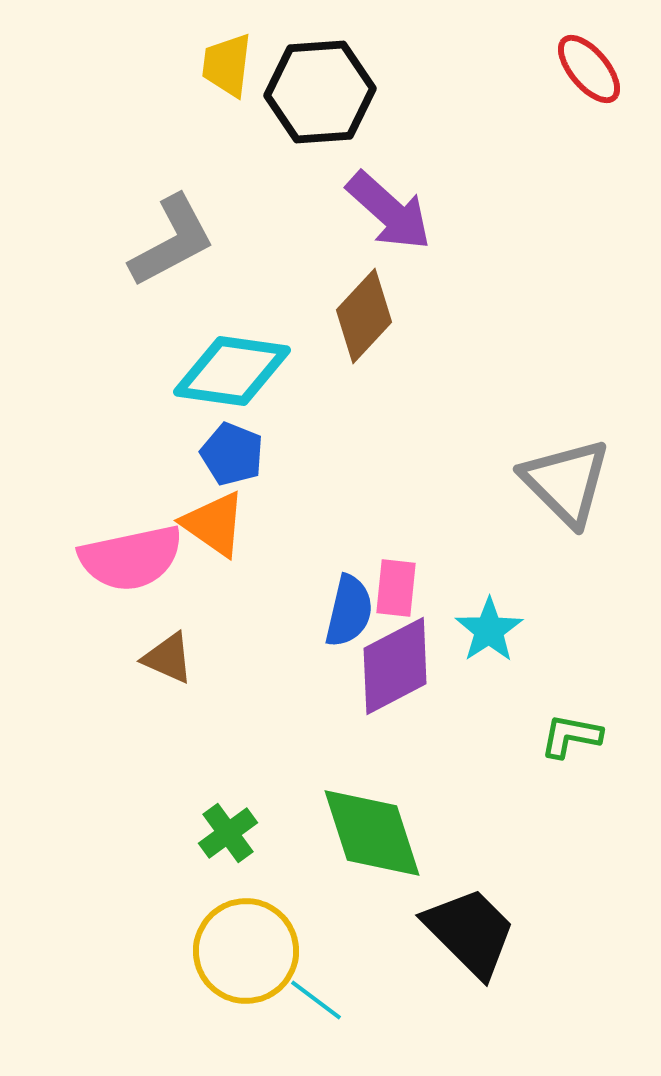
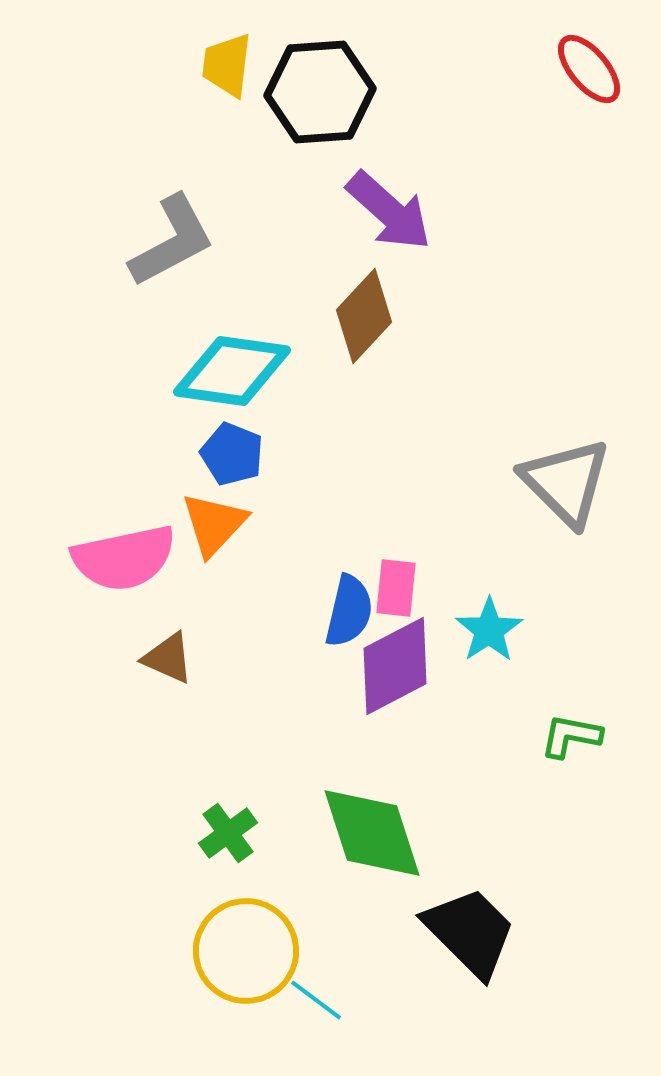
orange triangle: rotated 38 degrees clockwise
pink semicircle: moved 7 px left
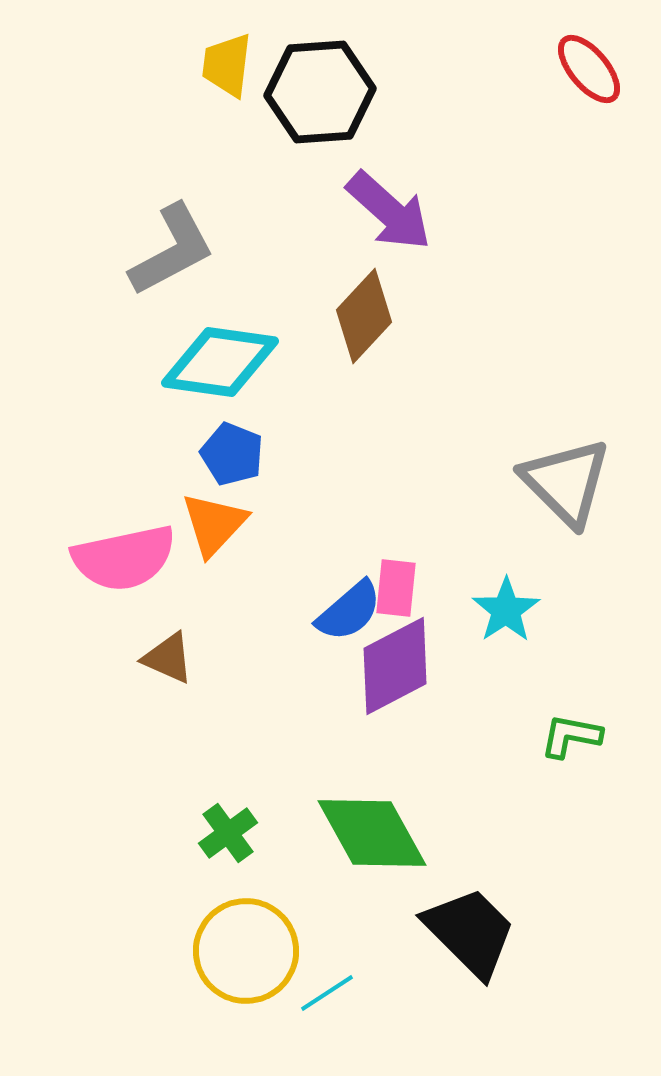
gray L-shape: moved 9 px down
cyan diamond: moved 12 px left, 9 px up
blue semicircle: rotated 36 degrees clockwise
cyan star: moved 17 px right, 20 px up
green diamond: rotated 11 degrees counterclockwise
cyan line: moved 11 px right, 7 px up; rotated 70 degrees counterclockwise
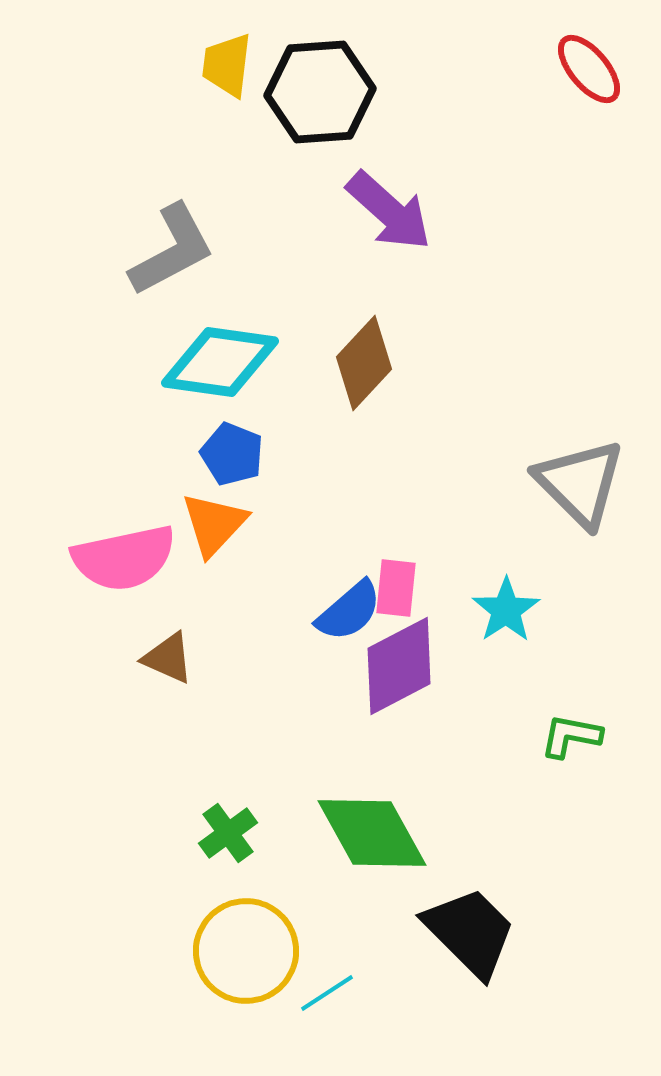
brown diamond: moved 47 px down
gray triangle: moved 14 px right, 1 px down
purple diamond: moved 4 px right
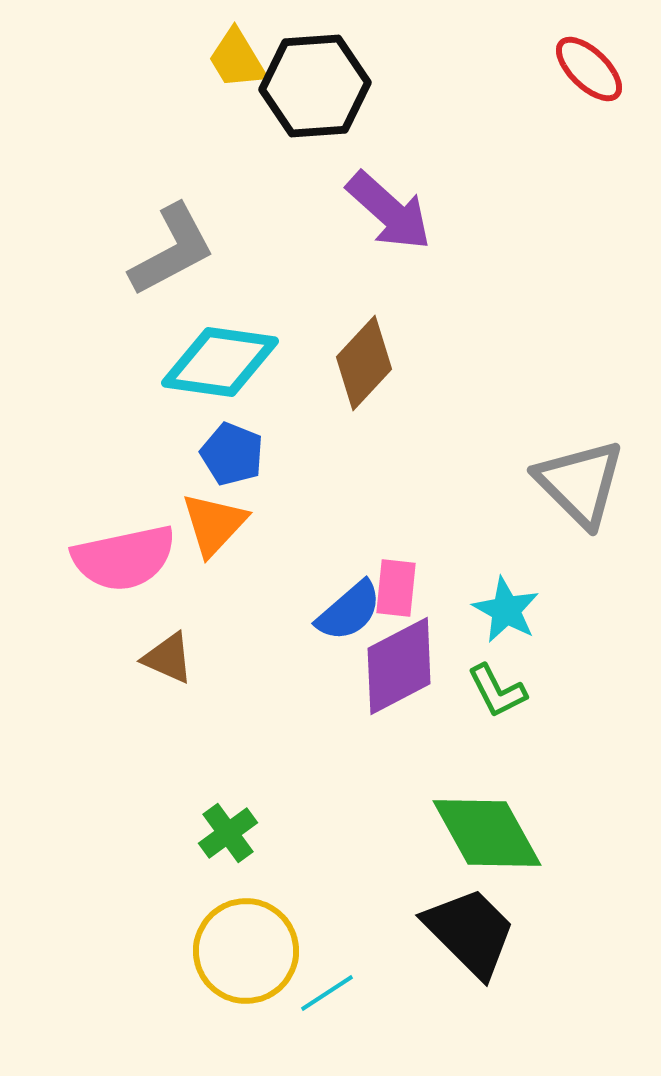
yellow trapezoid: moved 10 px right, 6 px up; rotated 38 degrees counterclockwise
red ellipse: rotated 6 degrees counterclockwise
black hexagon: moved 5 px left, 6 px up
cyan star: rotated 10 degrees counterclockwise
green L-shape: moved 74 px left, 45 px up; rotated 128 degrees counterclockwise
green diamond: moved 115 px right
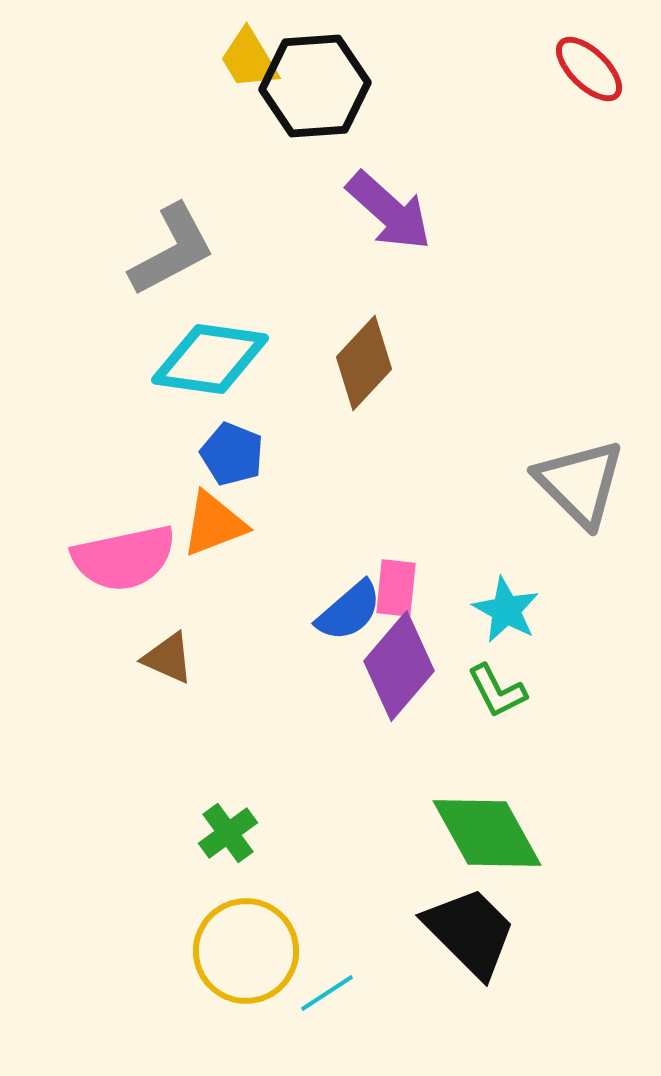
yellow trapezoid: moved 12 px right
cyan diamond: moved 10 px left, 3 px up
orange triangle: rotated 26 degrees clockwise
purple diamond: rotated 22 degrees counterclockwise
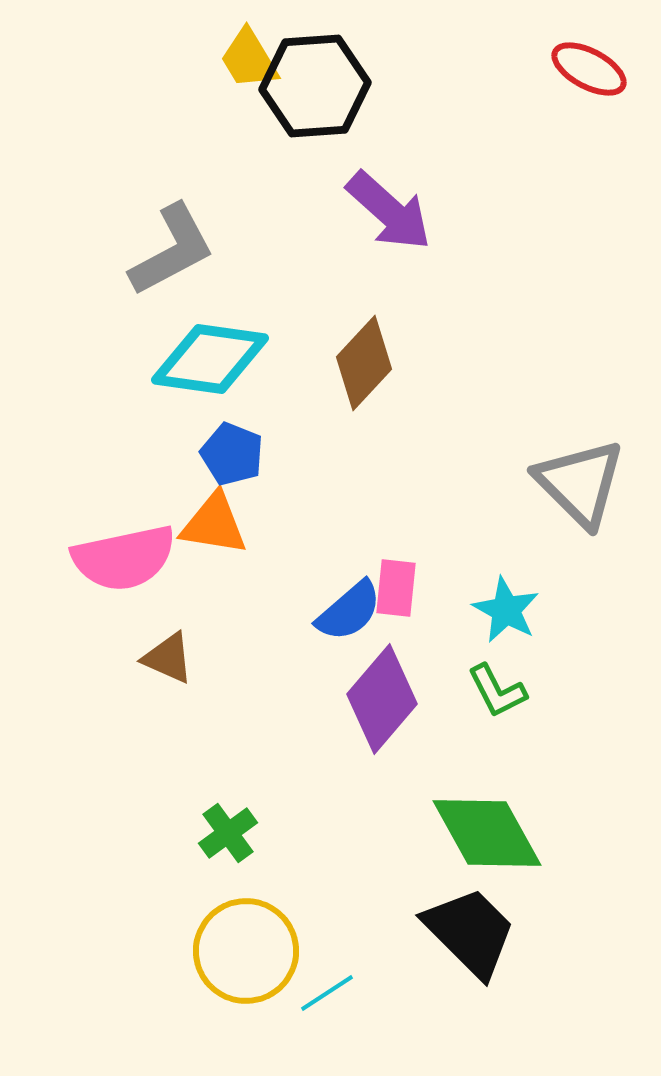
red ellipse: rotated 16 degrees counterclockwise
orange triangle: rotated 30 degrees clockwise
purple diamond: moved 17 px left, 33 px down
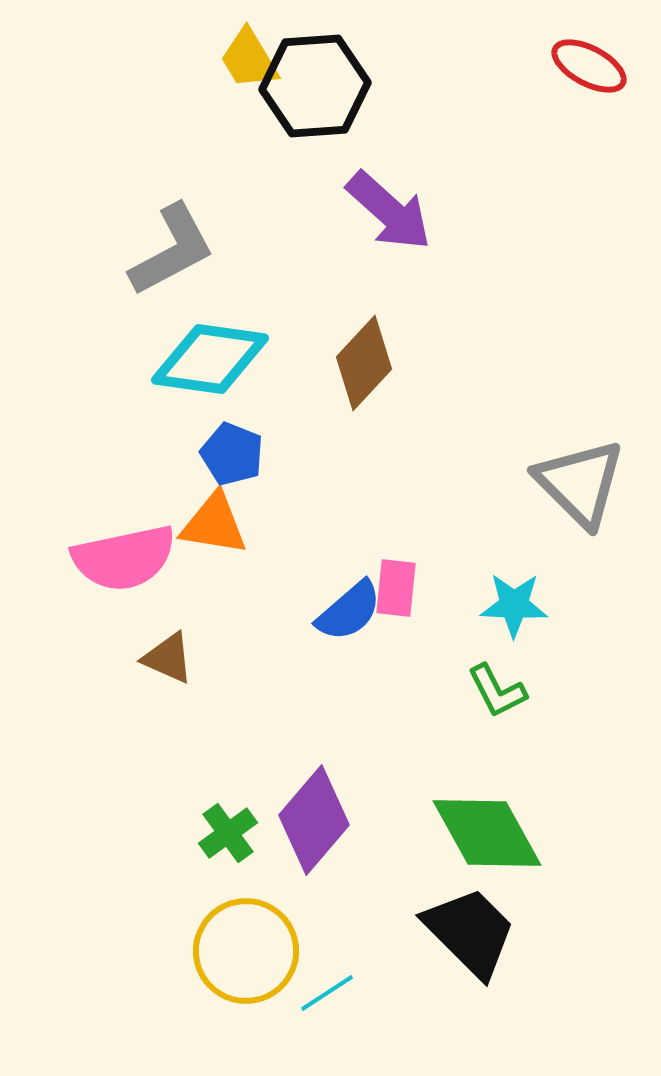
red ellipse: moved 3 px up
cyan star: moved 8 px right, 5 px up; rotated 26 degrees counterclockwise
purple diamond: moved 68 px left, 121 px down
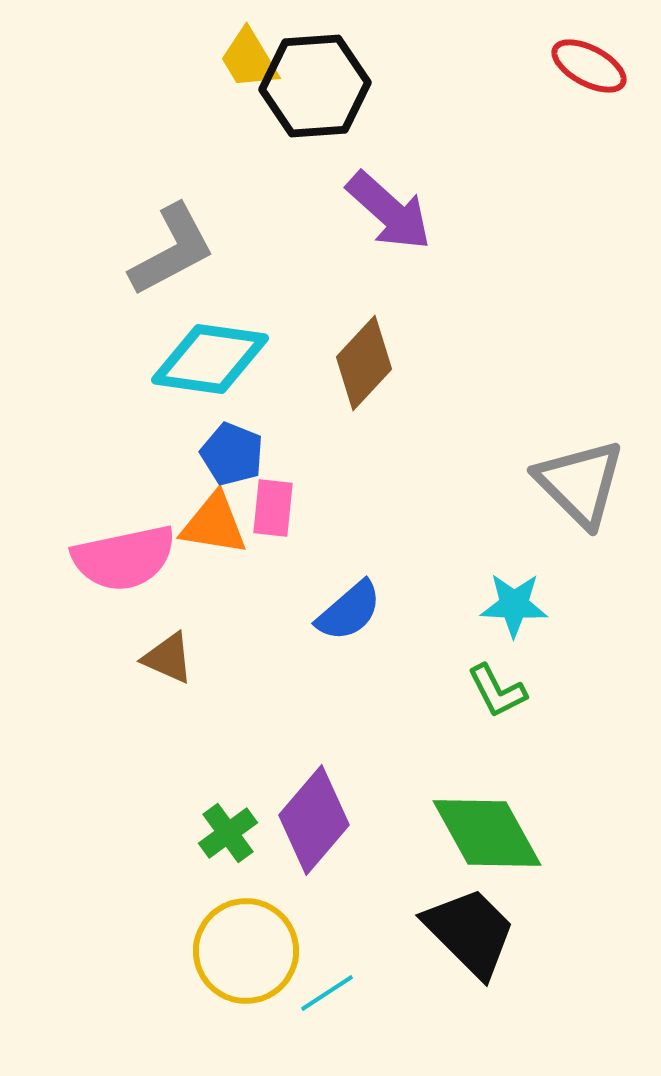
pink rectangle: moved 123 px left, 80 px up
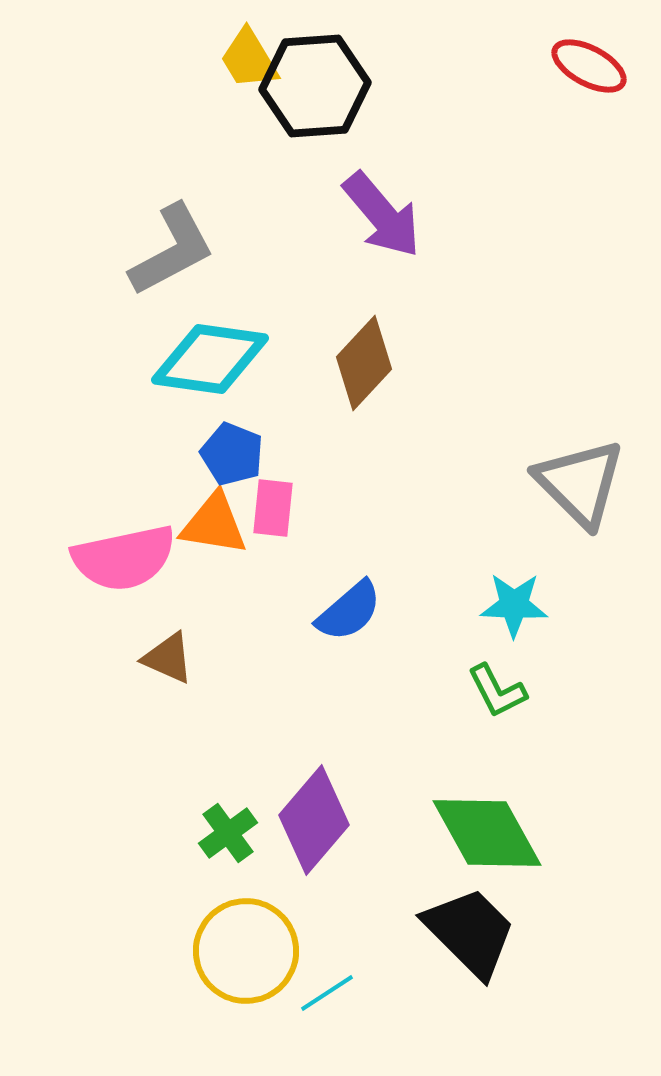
purple arrow: moved 7 px left, 4 px down; rotated 8 degrees clockwise
